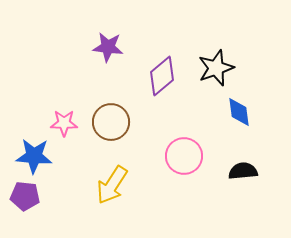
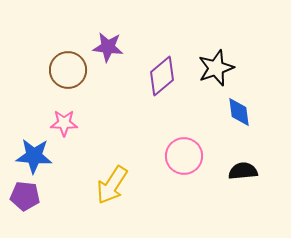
brown circle: moved 43 px left, 52 px up
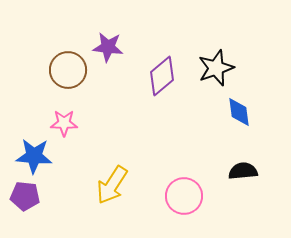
pink circle: moved 40 px down
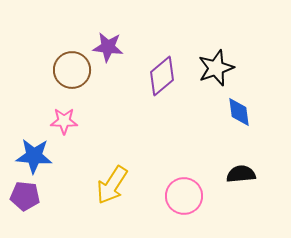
brown circle: moved 4 px right
pink star: moved 2 px up
black semicircle: moved 2 px left, 3 px down
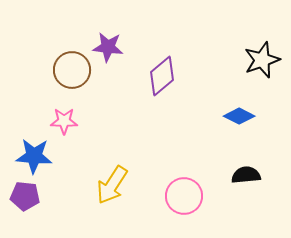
black star: moved 46 px right, 8 px up
blue diamond: moved 4 px down; rotated 56 degrees counterclockwise
black semicircle: moved 5 px right, 1 px down
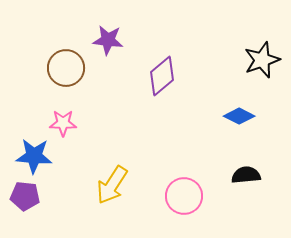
purple star: moved 7 px up
brown circle: moved 6 px left, 2 px up
pink star: moved 1 px left, 2 px down
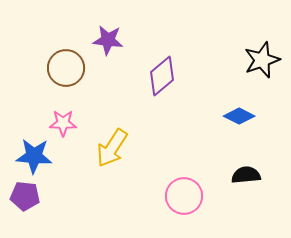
yellow arrow: moved 37 px up
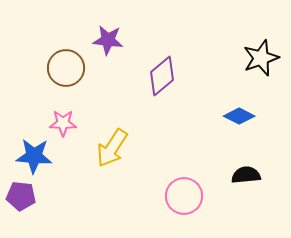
black star: moved 1 px left, 2 px up
purple pentagon: moved 4 px left
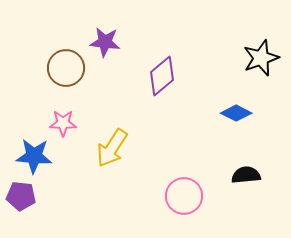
purple star: moved 3 px left, 2 px down
blue diamond: moved 3 px left, 3 px up
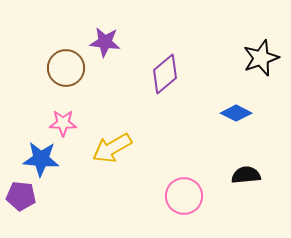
purple diamond: moved 3 px right, 2 px up
yellow arrow: rotated 27 degrees clockwise
blue star: moved 7 px right, 3 px down
